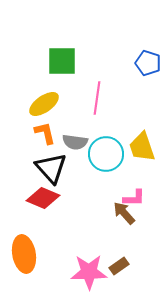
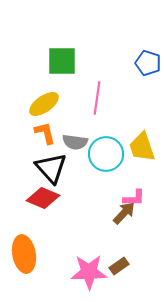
brown arrow: rotated 85 degrees clockwise
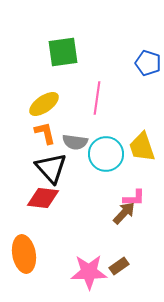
green square: moved 1 px right, 9 px up; rotated 8 degrees counterclockwise
red diamond: rotated 16 degrees counterclockwise
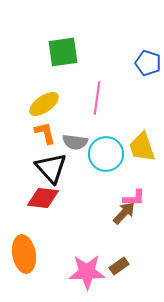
pink star: moved 2 px left
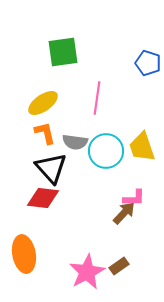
yellow ellipse: moved 1 px left, 1 px up
cyan circle: moved 3 px up
pink star: rotated 27 degrees counterclockwise
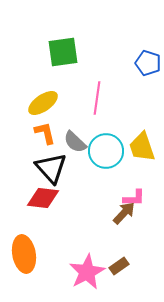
gray semicircle: rotated 35 degrees clockwise
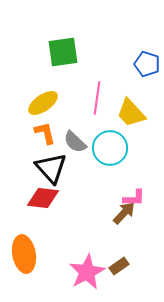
blue pentagon: moved 1 px left, 1 px down
yellow trapezoid: moved 11 px left, 34 px up; rotated 24 degrees counterclockwise
cyan circle: moved 4 px right, 3 px up
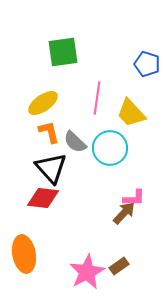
orange L-shape: moved 4 px right, 1 px up
